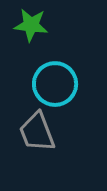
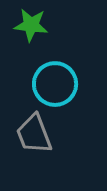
gray trapezoid: moved 3 px left, 2 px down
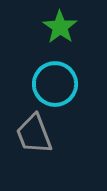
green star: moved 29 px right, 2 px down; rotated 28 degrees clockwise
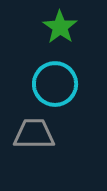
gray trapezoid: rotated 111 degrees clockwise
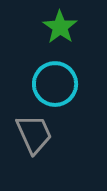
gray trapezoid: rotated 66 degrees clockwise
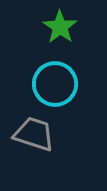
gray trapezoid: rotated 48 degrees counterclockwise
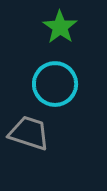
gray trapezoid: moved 5 px left, 1 px up
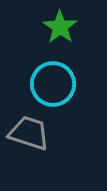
cyan circle: moved 2 px left
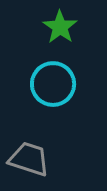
gray trapezoid: moved 26 px down
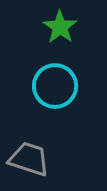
cyan circle: moved 2 px right, 2 px down
